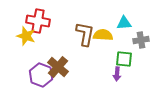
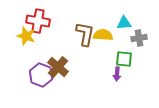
gray cross: moved 2 px left, 2 px up
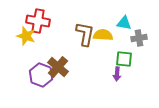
cyan triangle: rotated 14 degrees clockwise
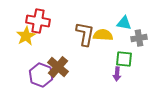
yellow star: rotated 24 degrees clockwise
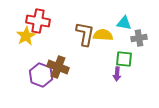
brown cross: rotated 20 degrees counterclockwise
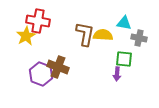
gray cross: rotated 21 degrees clockwise
purple hexagon: moved 1 px up
